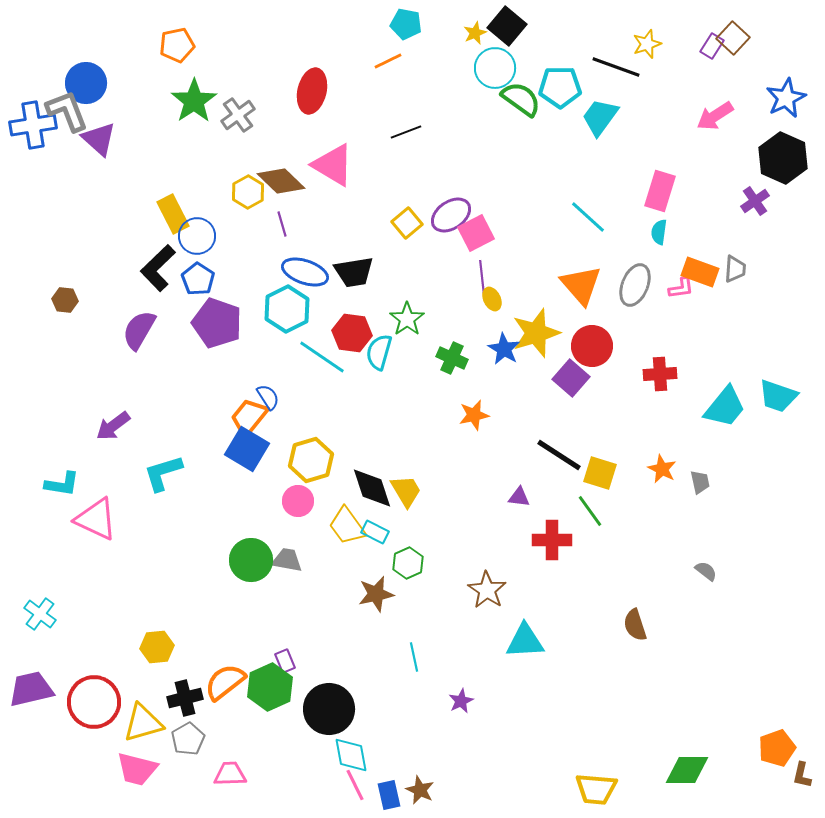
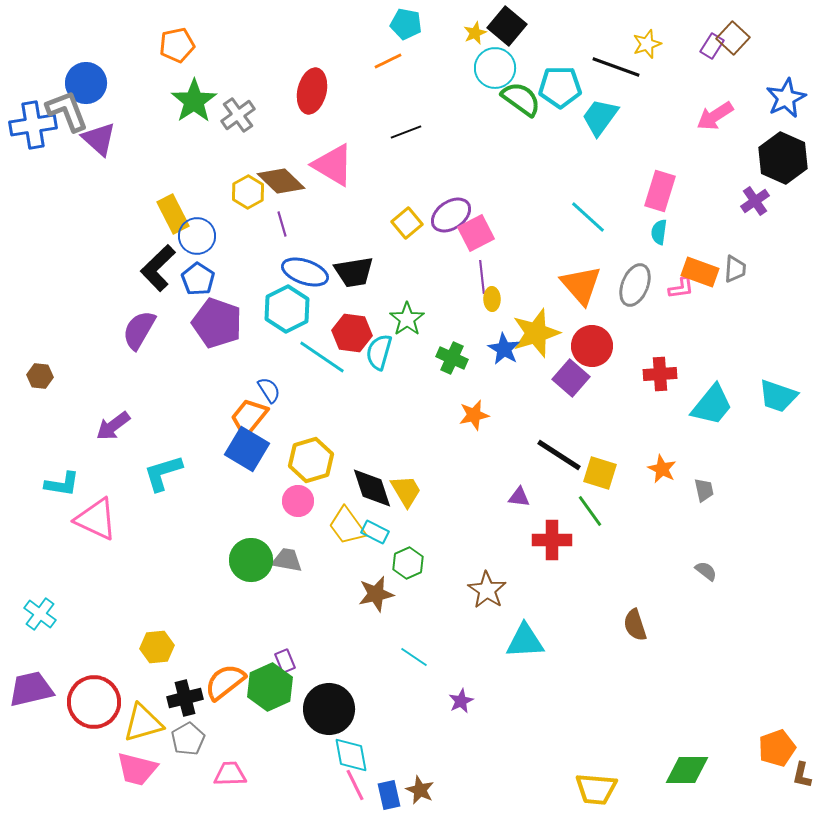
yellow ellipse at (492, 299): rotated 25 degrees clockwise
brown hexagon at (65, 300): moved 25 px left, 76 px down
blue semicircle at (268, 397): moved 1 px right, 7 px up
cyan trapezoid at (725, 407): moved 13 px left, 2 px up
gray trapezoid at (700, 482): moved 4 px right, 8 px down
cyan line at (414, 657): rotated 44 degrees counterclockwise
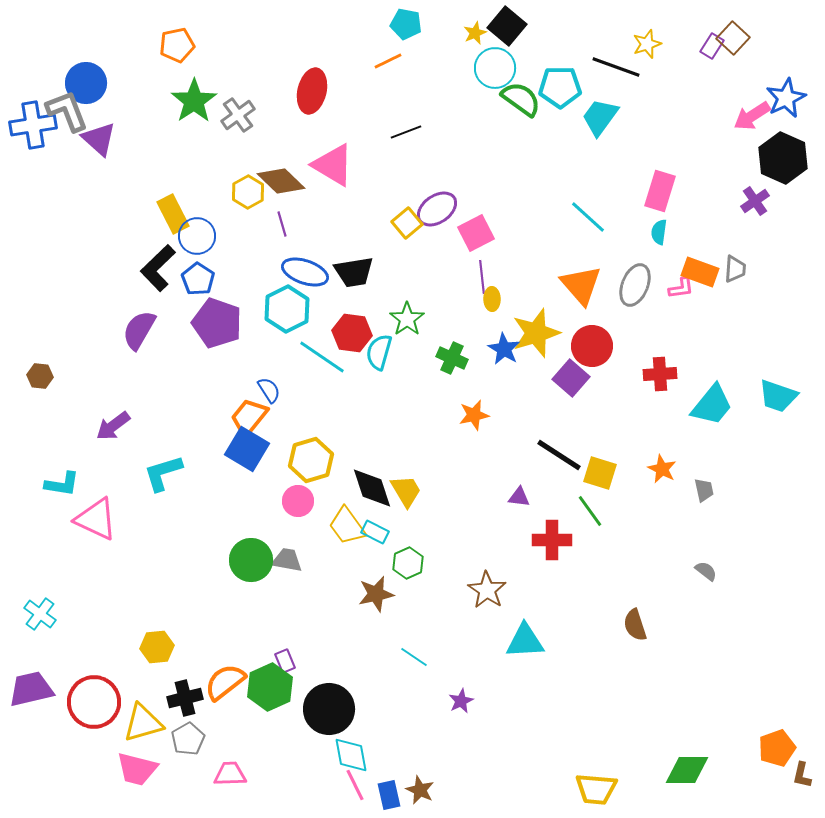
pink arrow at (715, 116): moved 37 px right
purple ellipse at (451, 215): moved 14 px left, 6 px up
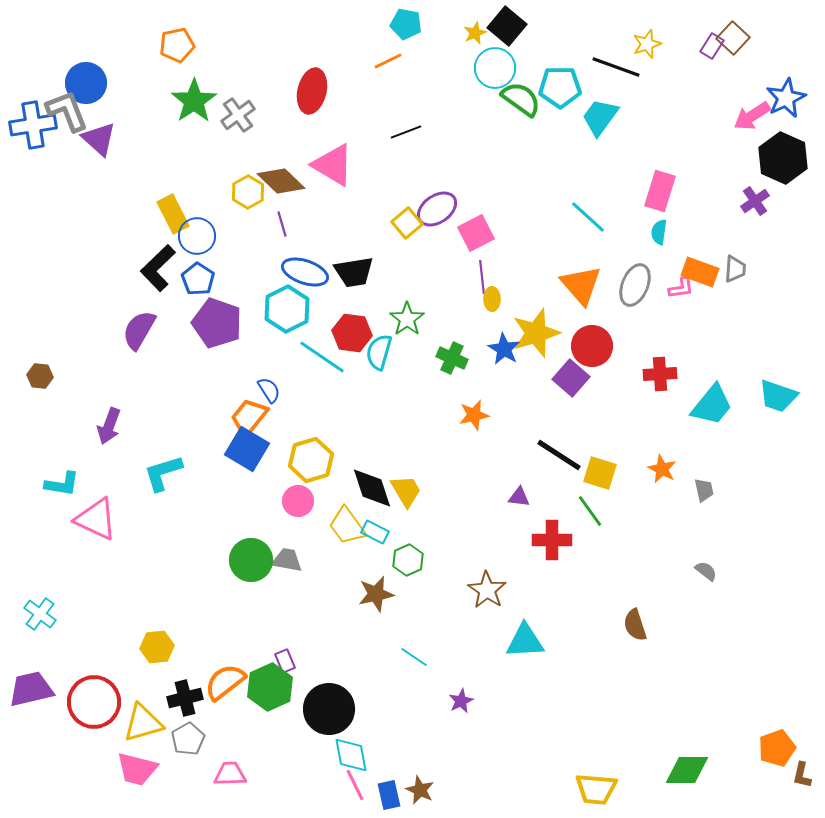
purple arrow at (113, 426): moved 4 px left; rotated 33 degrees counterclockwise
green hexagon at (408, 563): moved 3 px up
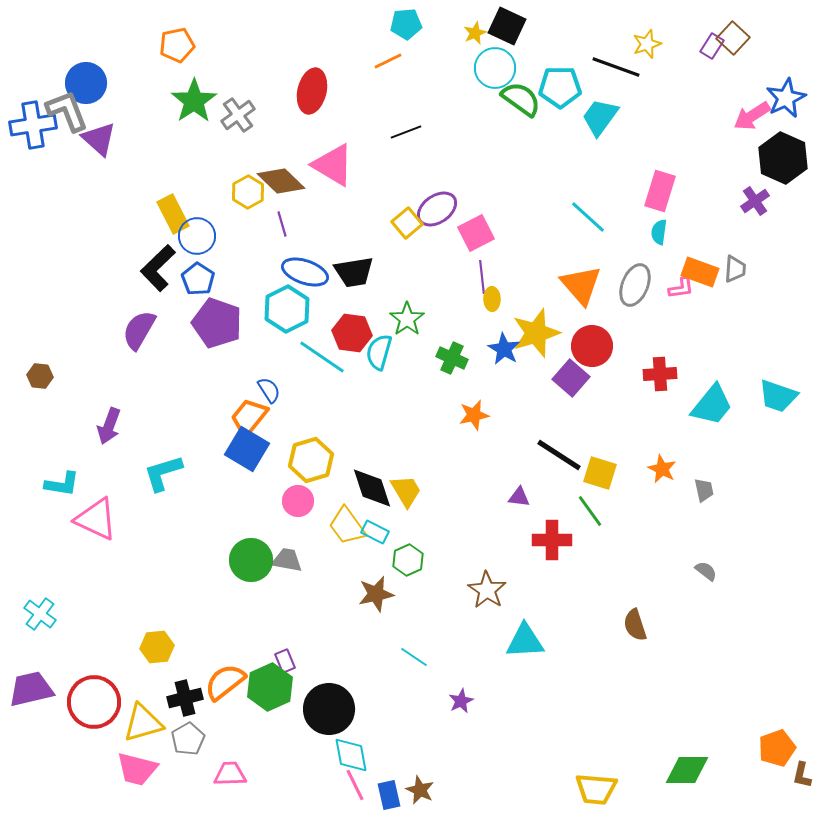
cyan pentagon at (406, 24): rotated 16 degrees counterclockwise
black square at (507, 26): rotated 15 degrees counterclockwise
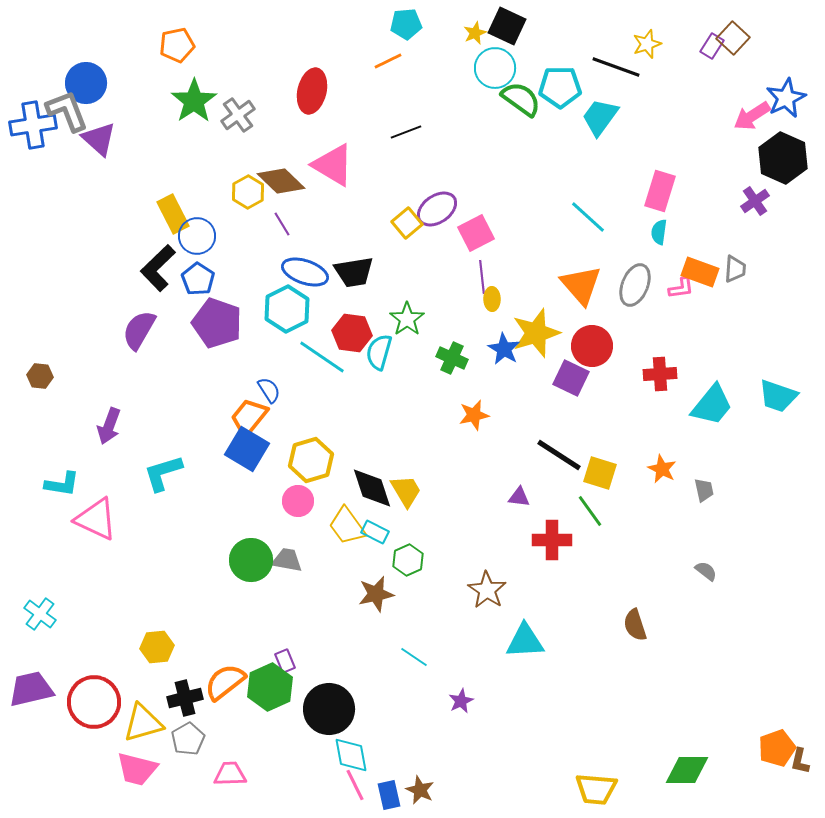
purple line at (282, 224): rotated 15 degrees counterclockwise
purple square at (571, 378): rotated 15 degrees counterclockwise
brown L-shape at (802, 775): moved 2 px left, 14 px up
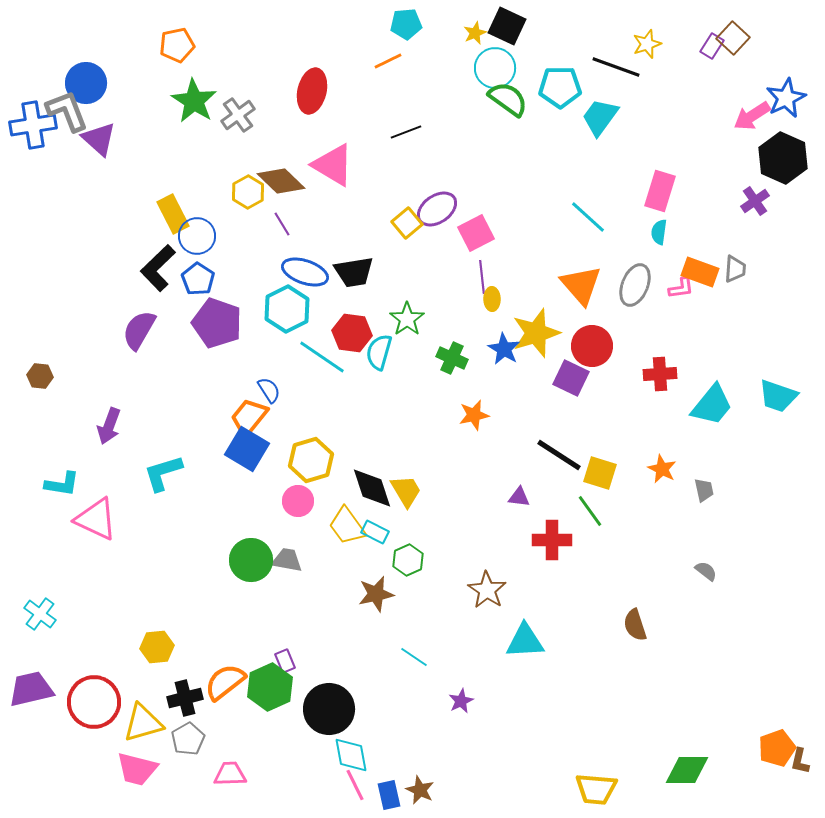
green semicircle at (521, 99): moved 13 px left
green star at (194, 101): rotated 6 degrees counterclockwise
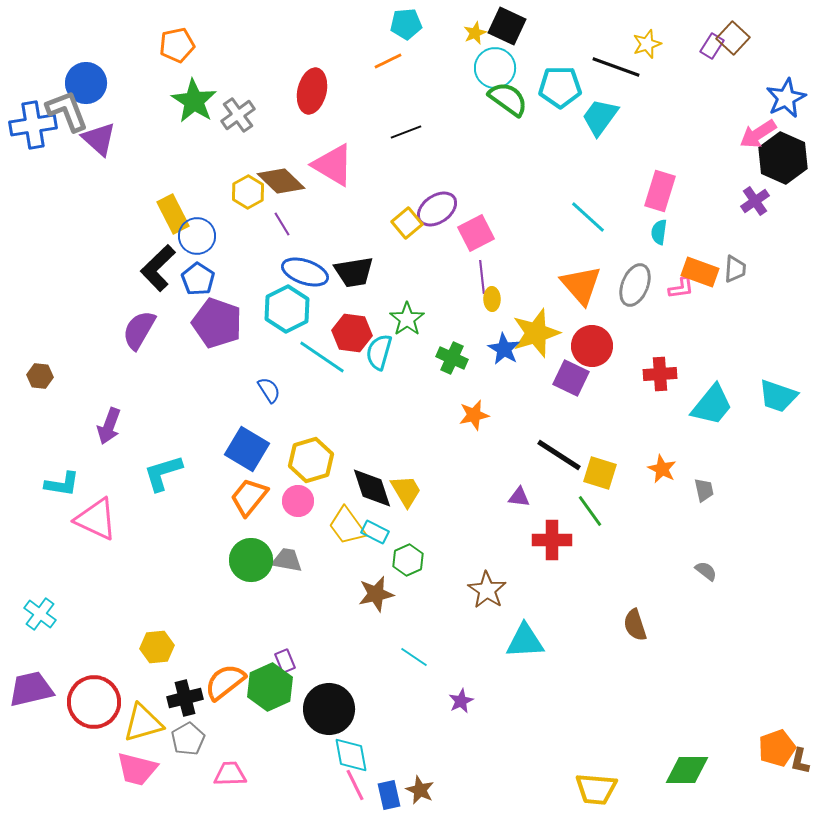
pink arrow at (752, 116): moved 6 px right, 18 px down
orange trapezoid at (249, 417): moved 80 px down
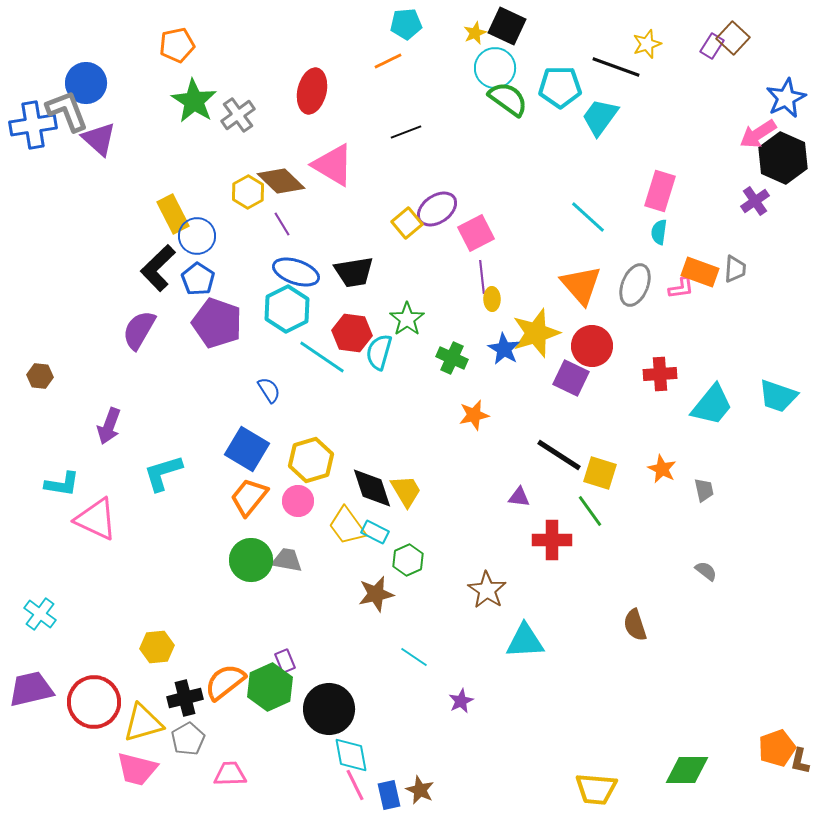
blue ellipse at (305, 272): moved 9 px left
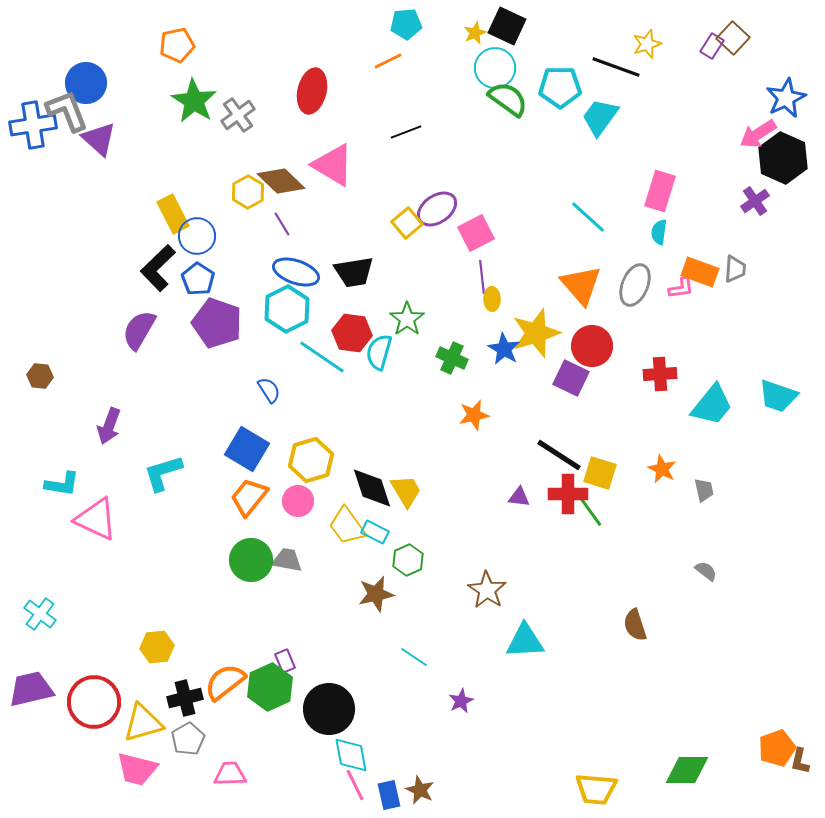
red cross at (552, 540): moved 16 px right, 46 px up
